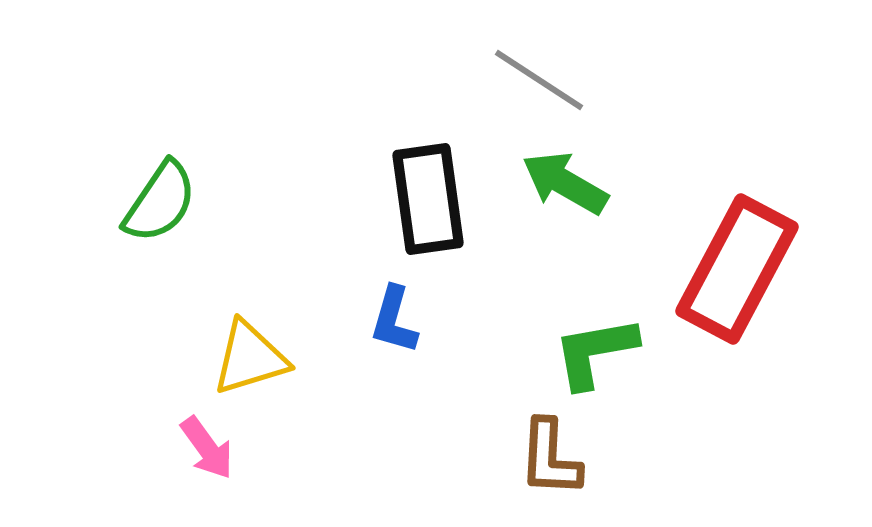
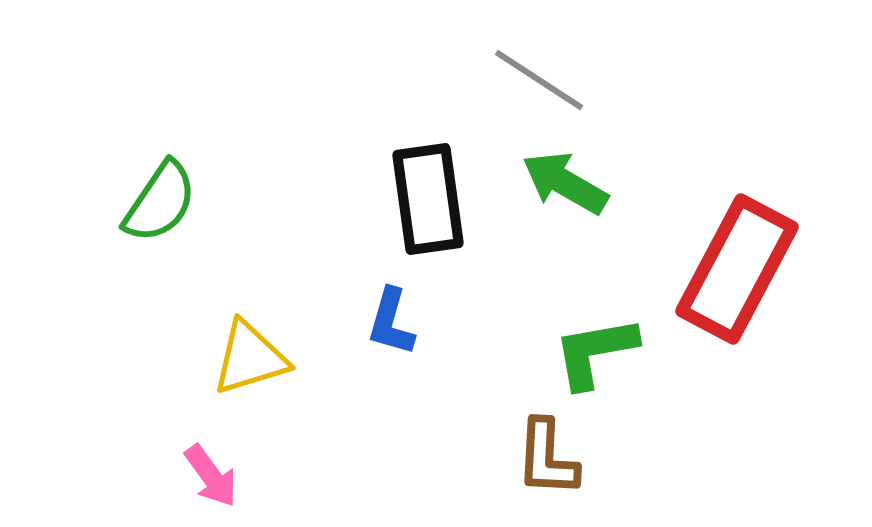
blue L-shape: moved 3 px left, 2 px down
pink arrow: moved 4 px right, 28 px down
brown L-shape: moved 3 px left
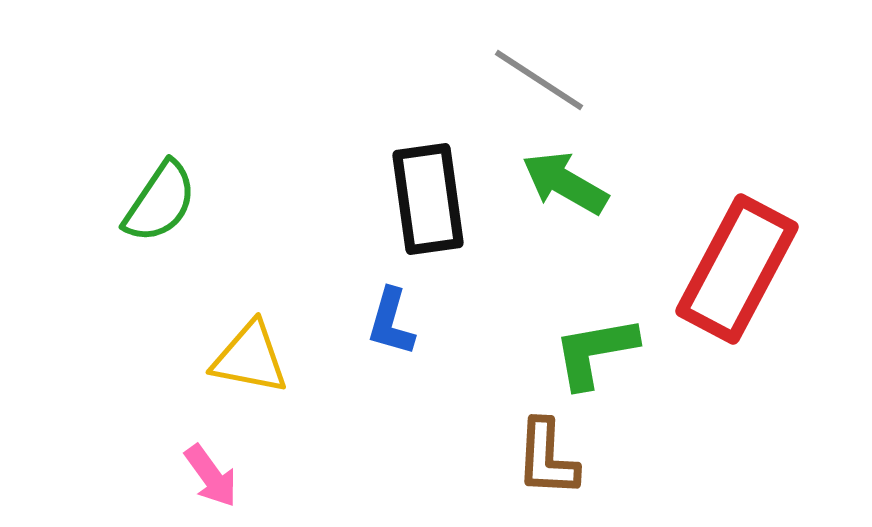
yellow triangle: rotated 28 degrees clockwise
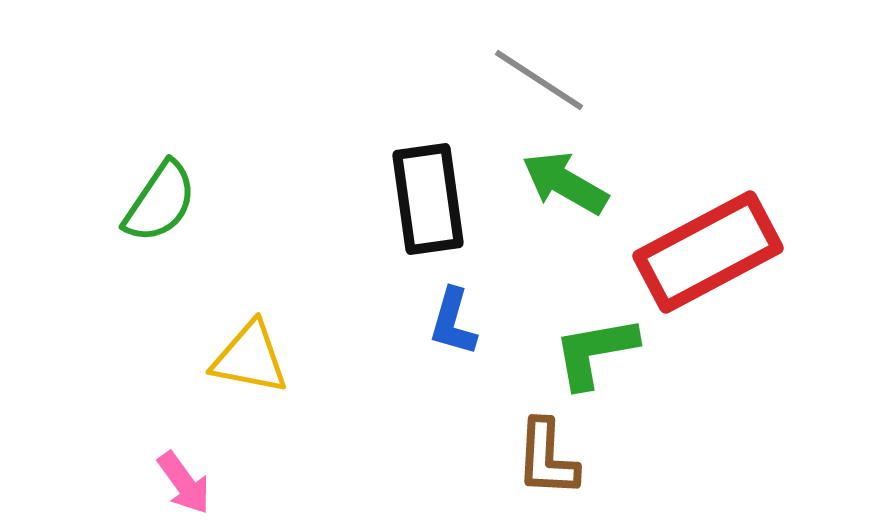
red rectangle: moved 29 px left, 17 px up; rotated 34 degrees clockwise
blue L-shape: moved 62 px right
pink arrow: moved 27 px left, 7 px down
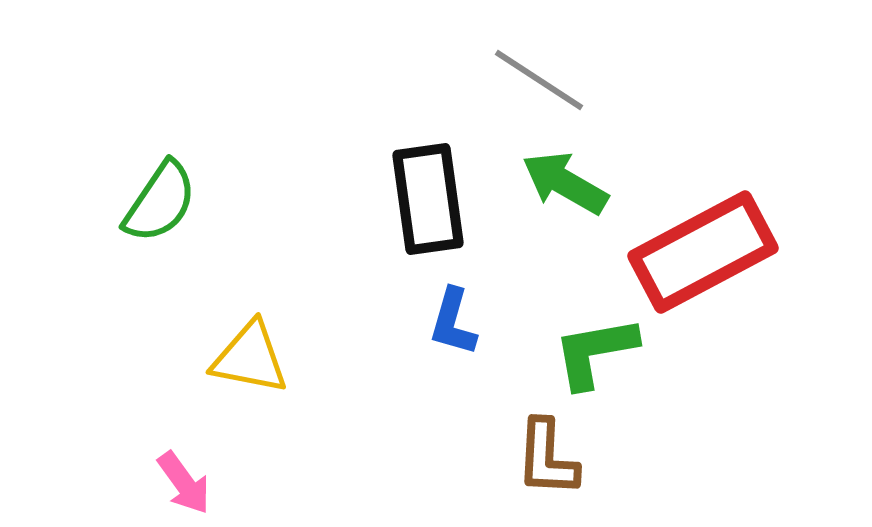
red rectangle: moved 5 px left
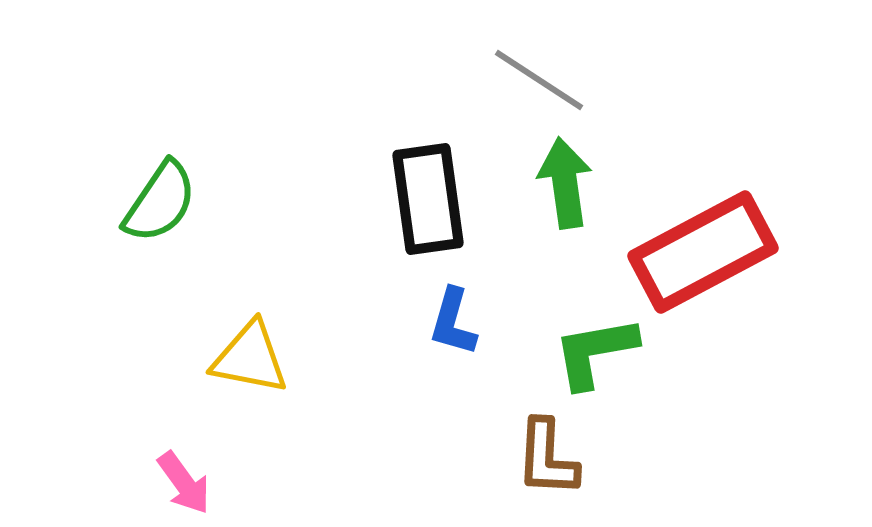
green arrow: rotated 52 degrees clockwise
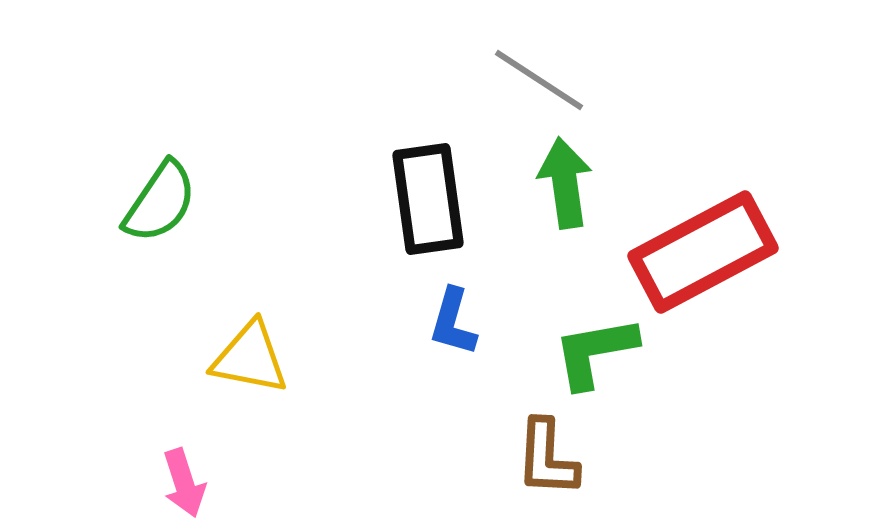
pink arrow: rotated 18 degrees clockwise
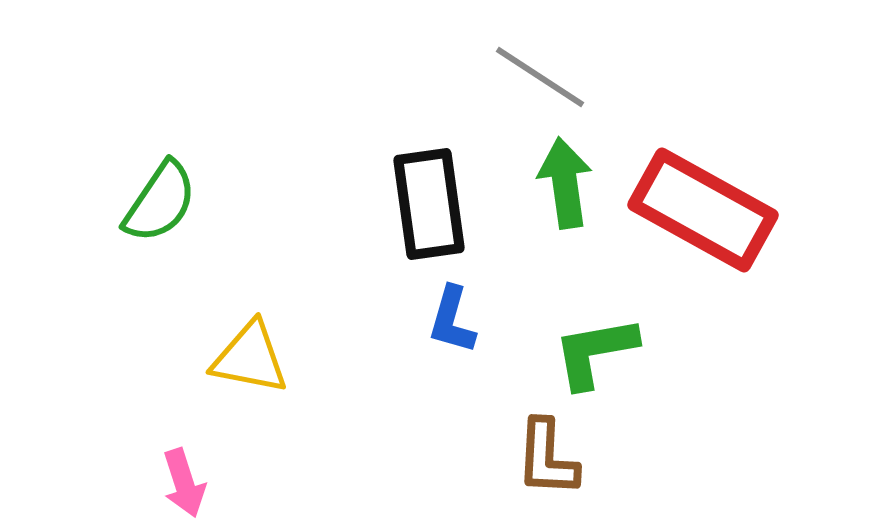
gray line: moved 1 px right, 3 px up
black rectangle: moved 1 px right, 5 px down
red rectangle: moved 42 px up; rotated 57 degrees clockwise
blue L-shape: moved 1 px left, 2 px up
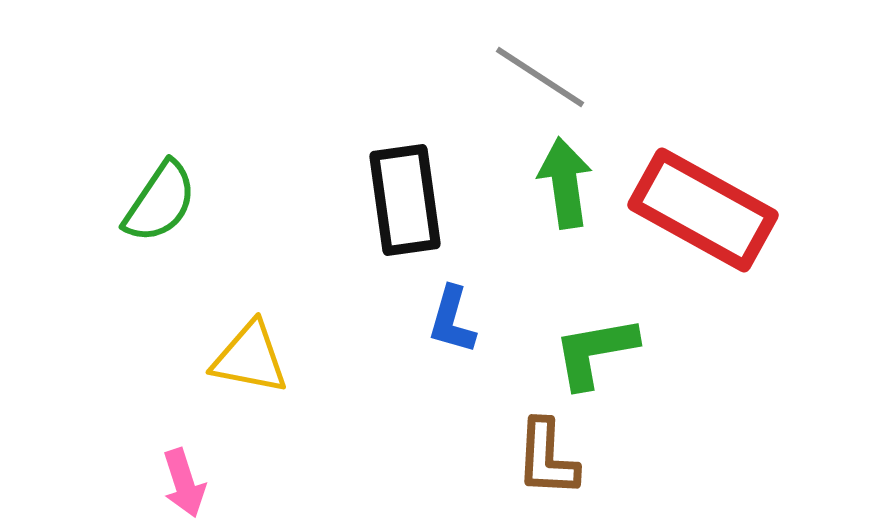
black rectangle: moved 24 px left, 4 px up
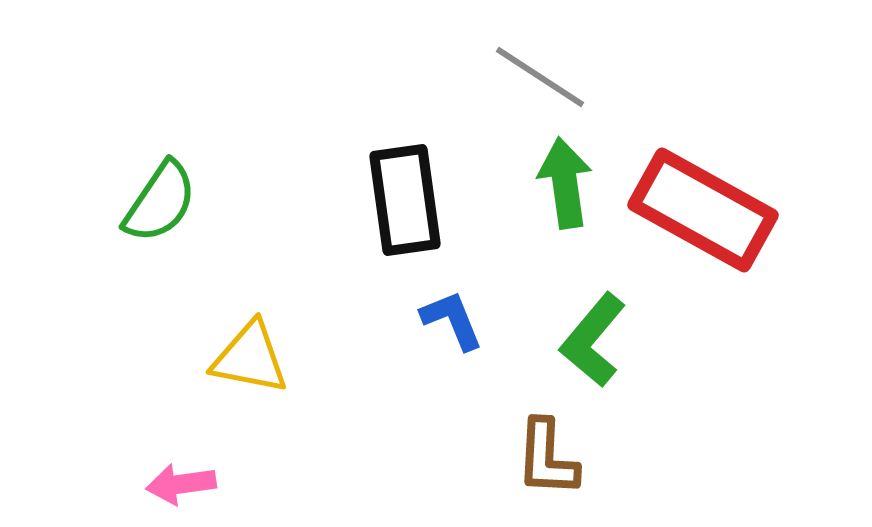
blue L-shape: rotated 142 degrees clockwise
green L-shape: moved 2 px left, 12 px up; rotated 40 degrees counterclockwise
pink arrow: moved 3 px left, 1 px down; rotated 100 degrees clockwise
